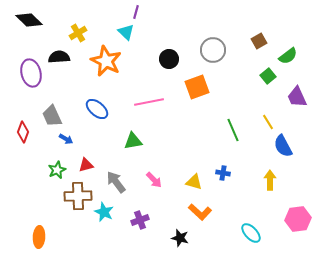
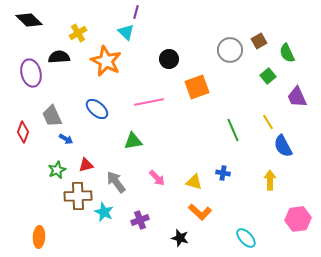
gray circle: moved 17 px right
green semicircle: moved 1 px left, 3 px up; rotated 102 degrees clockwise
pink arrow: moved 3 px right, 2 px up
cyan ellipse: moved 5 px left, 5 px down
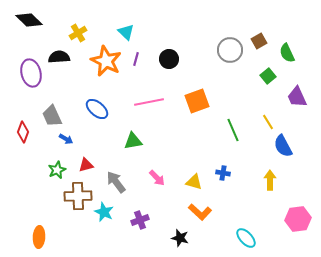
purple line: moved 47 px down
orange square: moved 14 px down
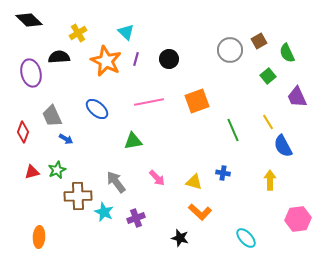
red triangle: moved 54 px left, 7 px down
purple cross: moved 4 px left, 2 px up
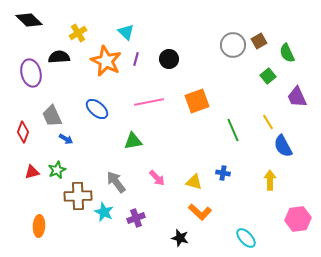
gray circle: moved 3 px right, 5 px up
orange ellipse: moved 11 px up
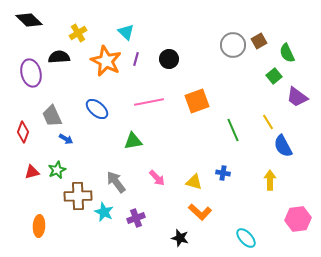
green square: moved 6 px right
purple trapezoid: rotated 30 degrees counterclockwise
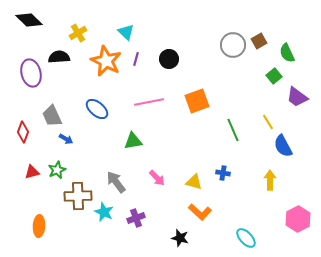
pink hexagon: rotated 20 degrees counterclockwise
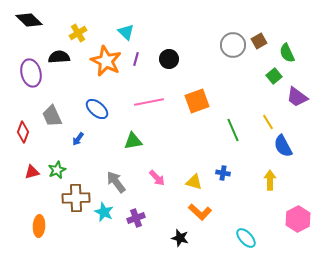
blue arrow: moved 12 px right; rotated 96 degrees clockwise
brown cross: moved 2 px left, 2 px down
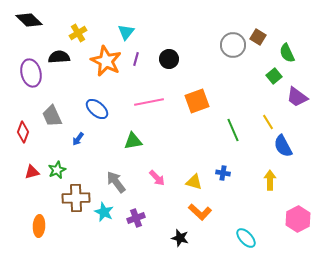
cyan triangle: rotated 24 degrees clockwise
brown square: moved 1 px left, 4 px up; rotated 28 degrees counterclockwise
